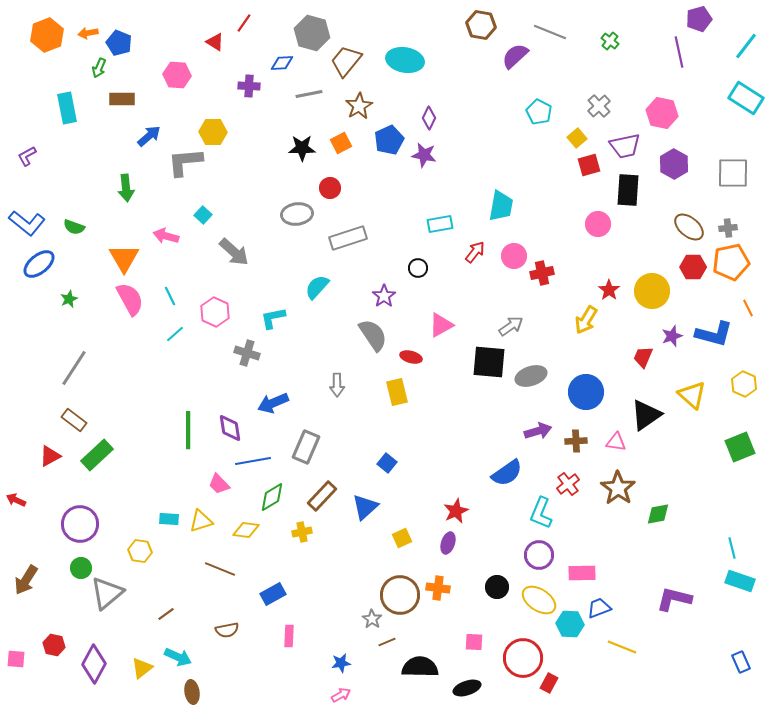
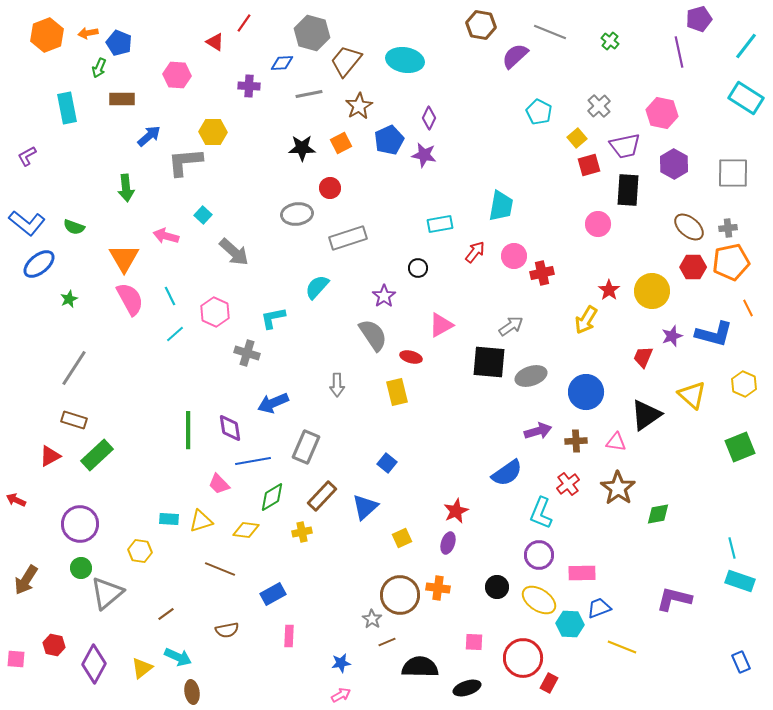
brown rectangle at (74, 420): rotated 20 degrees counterclockwise
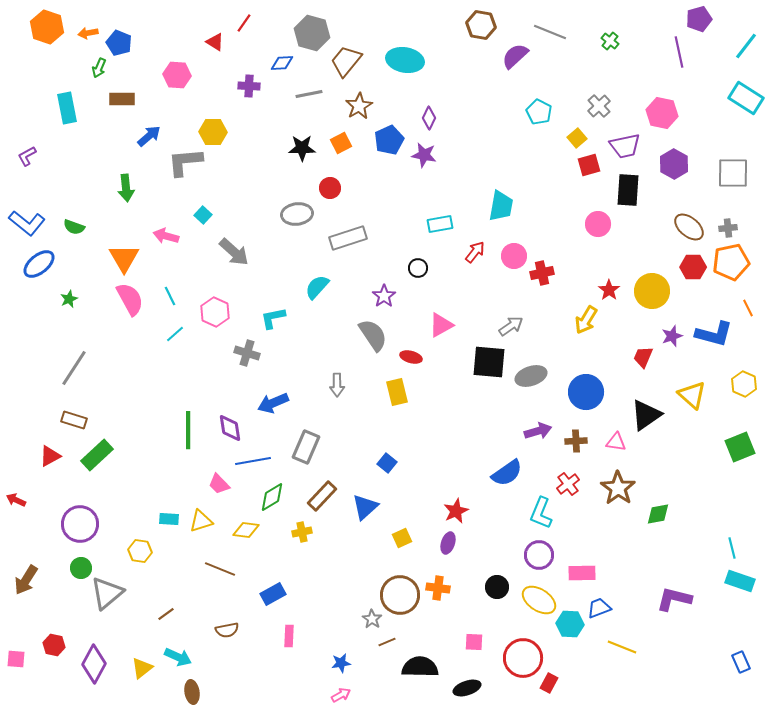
orange hexagon at (47, 35): moved 8 px up; rotated 20 degrees counterclockwise
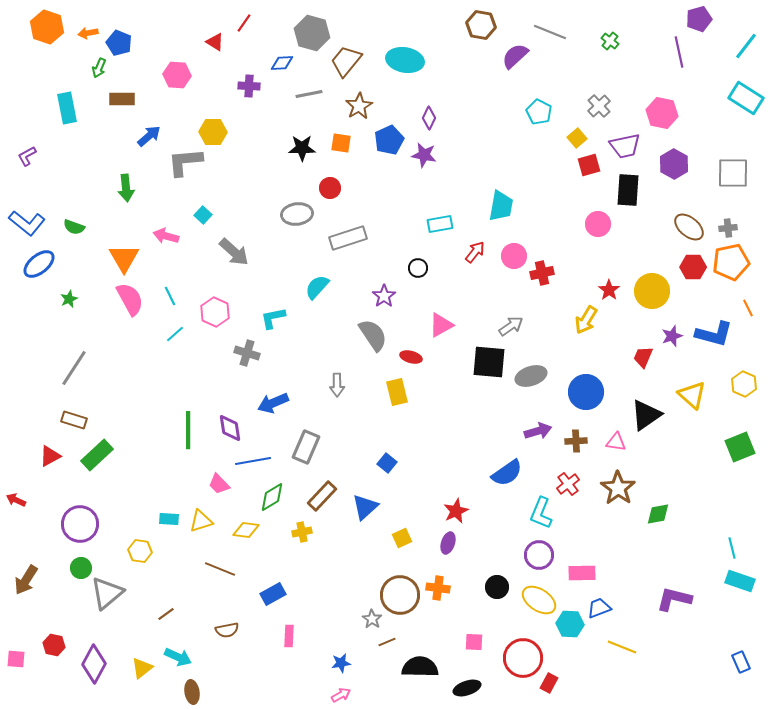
orange square at (341, 143): rotated 35 degrees clockwise
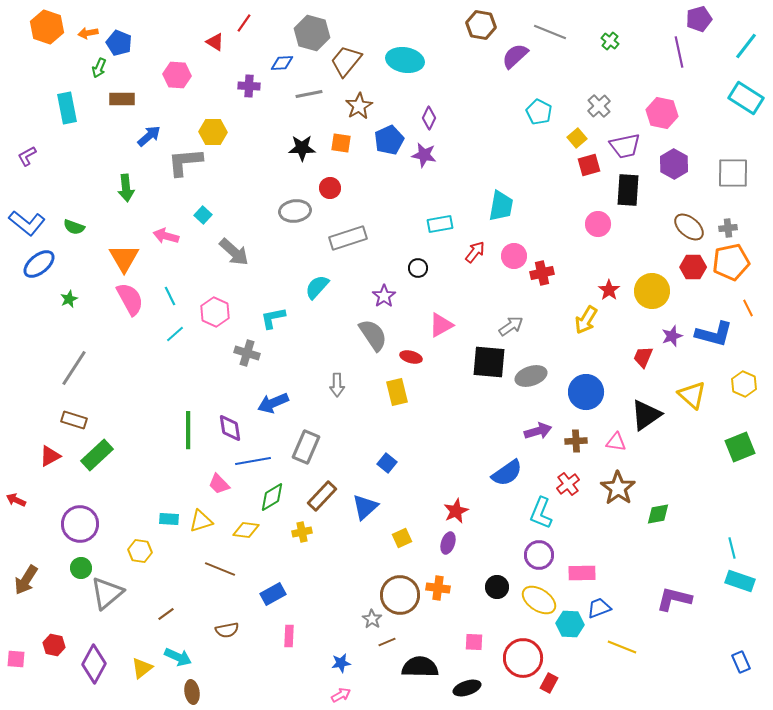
gray ellipse at (297, 214): moved 2 px left, 3 px up
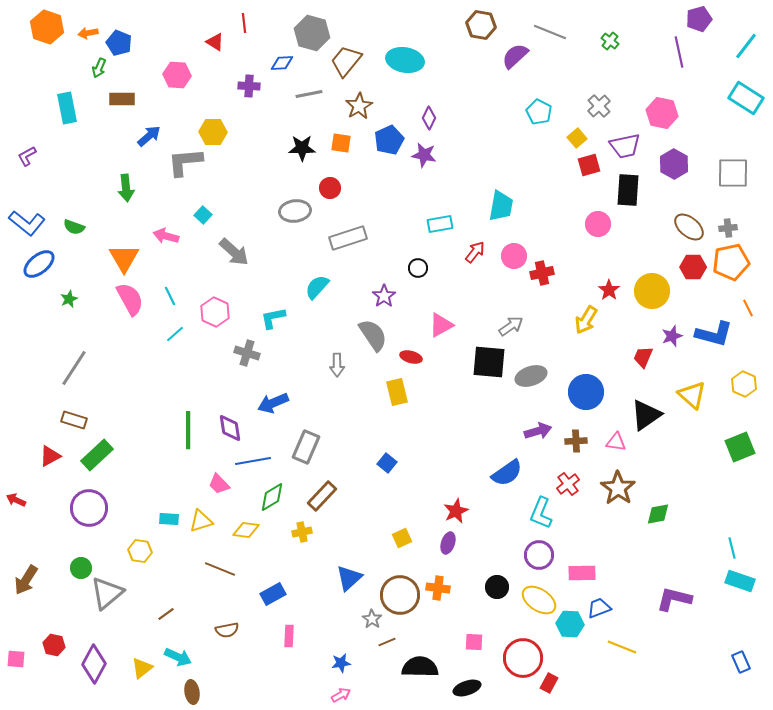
red line at (244, 23): rotated 42 degrees counterclockwise
gray arrow at (337, 385): moved 20 px up
blue triangle at (365, 507): moved 16 px left, 71 px down
purple circle at (80, 524): moved 9 px right, 16 px up
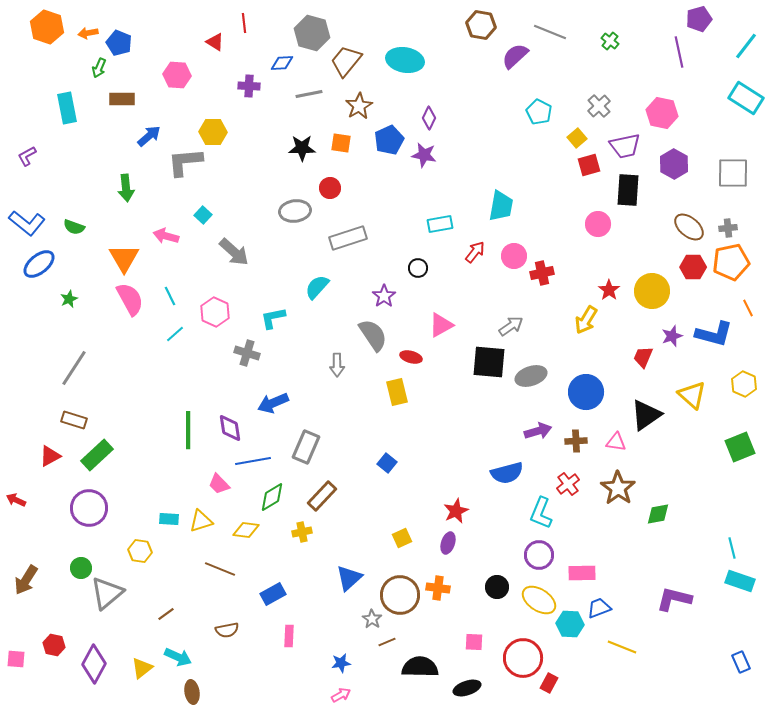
blue semicircle at (507, 473): rotated 20 degrees clockwise
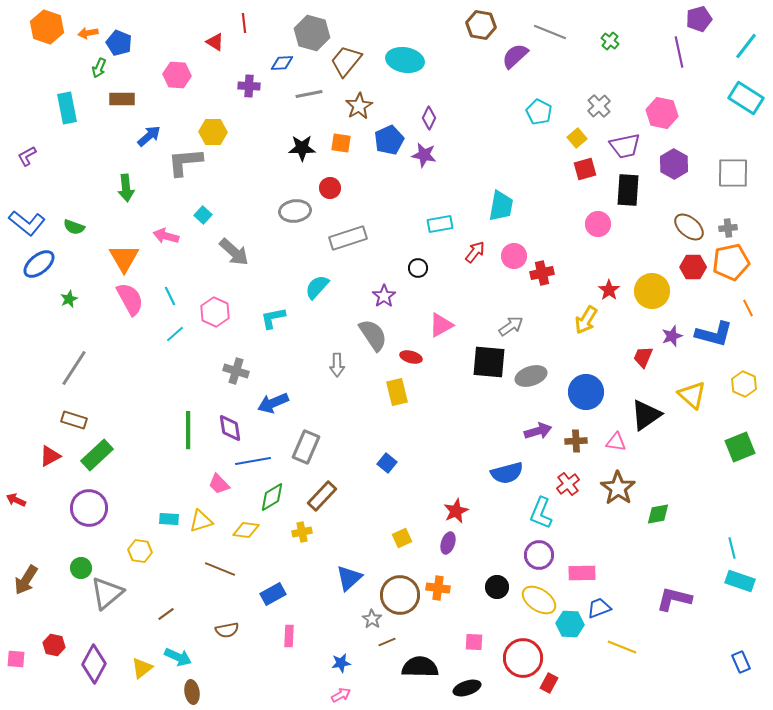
red square at (589, 165): moved 4 px left, 4 px down
gray cross at (247, 353): moved 11 px left, 18 px down
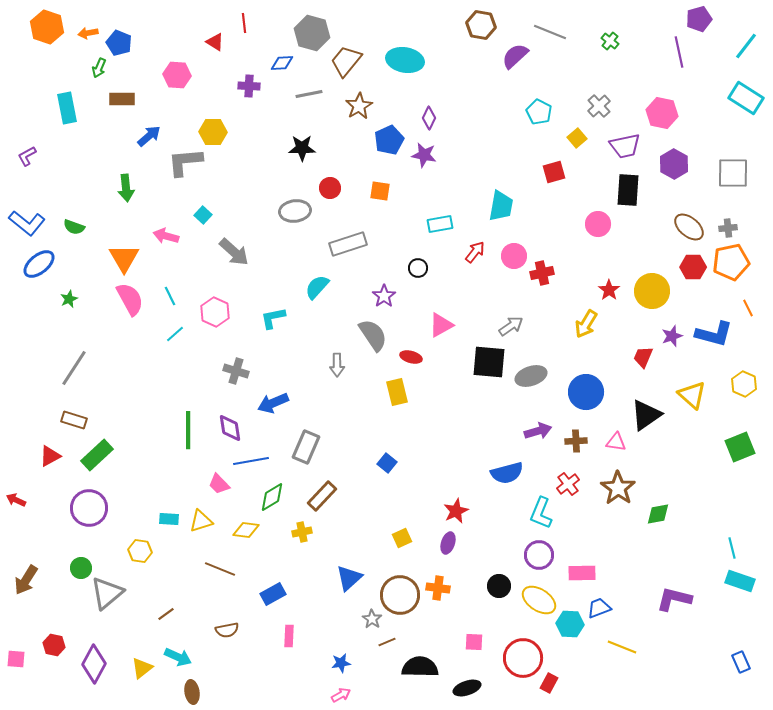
orange square at (341, 143): moved 39 px right, 48 px down
red square at (585, 169): moved 31 px left, 3 px down
gray rectangle at (348, 238): moved 6 px down
yellow arrow at (586, 320): moved 4 px down
blue line at (253, 461): moved 2 px left
black circle at (497, 587): moved 2 px right, 1 px up
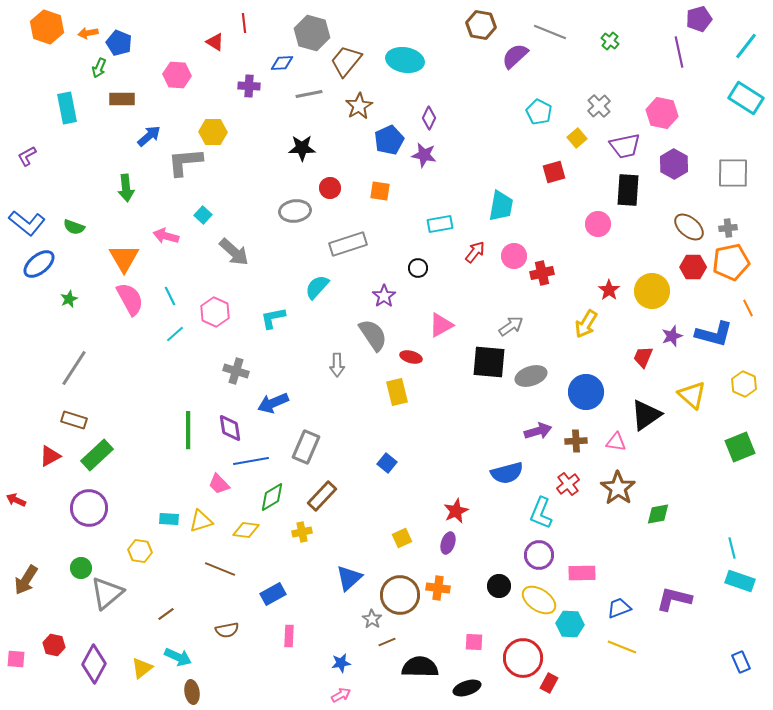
blue trapezoid at (599, 608): moved 20 px right
